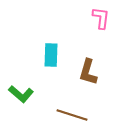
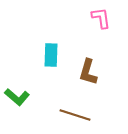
pink L-shape: rotated 15 degrees counterclockwise
green L-shape: moved 4 px left, 3 px down
brown line: moved 3 px right
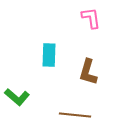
pink L-shape: moved 10 px left
cyan rectangle: moved 2 px left
brown line: rotated 12 degrees counterclockwise
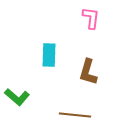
pink L-shape: rotated 15 degrees clockwise
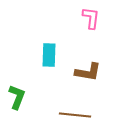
brown L-shape: rotated 96 degrees counterclockwise
green L-shape: rotated 110 degrees counterclockwise
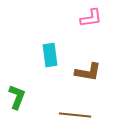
pink L-shape: rotated 75 degrees clockwise
cyan rectangle: moved 1 px right; rotated 10 degrees counterclockwise
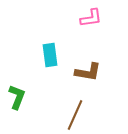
brown line: rotated 72 degrees counterclockwise
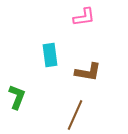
pink L-shape: moved 7 px left, 1 px up
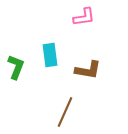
brown L-shape: moved 2 px up
green L-shape: moved 1 px left, 30 px up
brown line: moved 10 px left, 3 px up
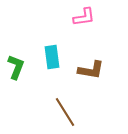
cyan rectangle: moved 2 px right, 2 px down
brown L-shape: moved 3 px right
brown line: rotated 56 degrees counterclockwise
